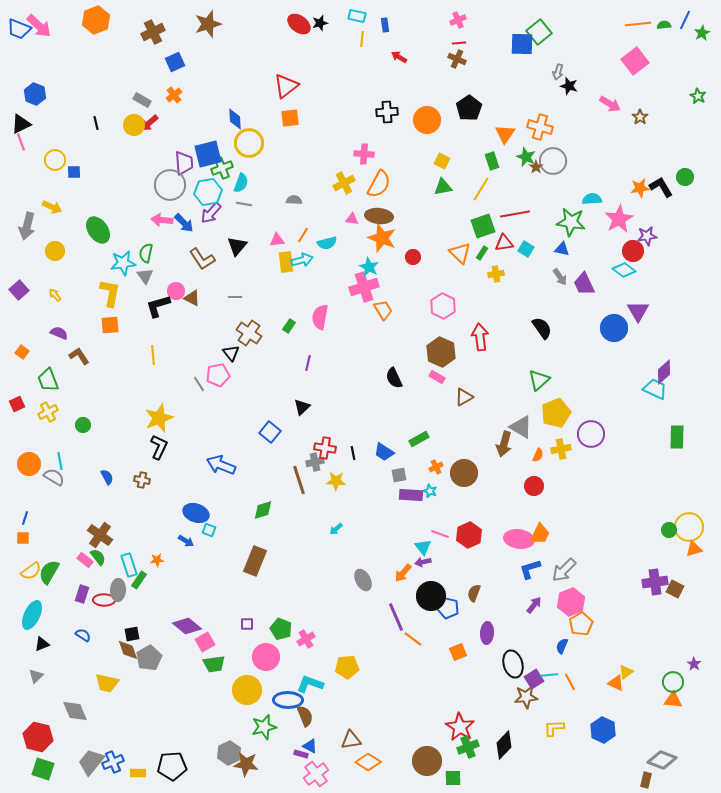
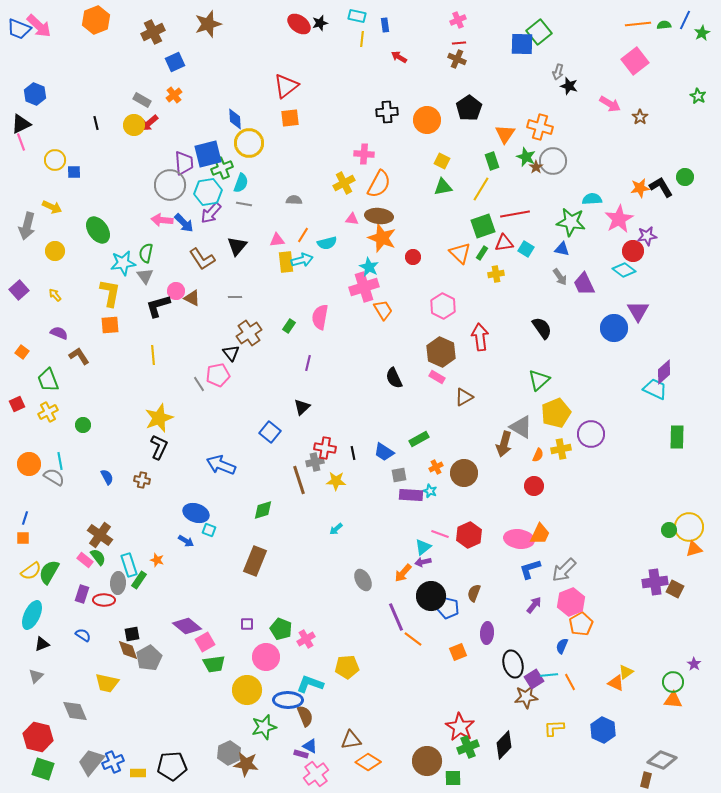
brown cross at (249, 333): rotated 20 degrees clockwise
cyan triangle at (423, 547): rotated 30 degrees clockwise
orange star at (157, 560): rotated 24 degrees clockwise
gray ellipse at (118, 590): moved 7 px up
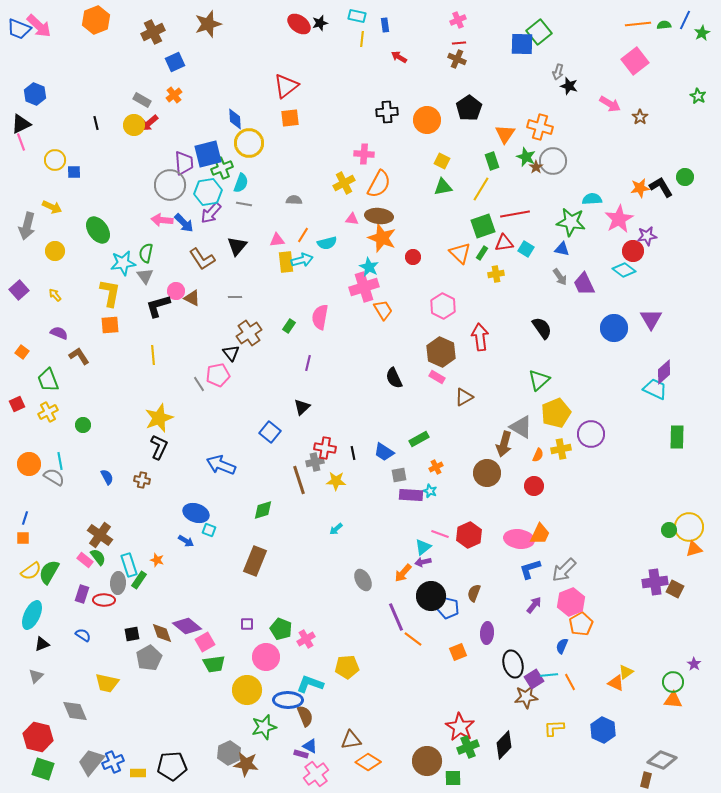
purple triangle at (638, 311): moved 13 px right, 8 px down
brown circle at (464, 473): moved 23 px right
brown diamond at (128, 650): moved 34 px right, 17 px up
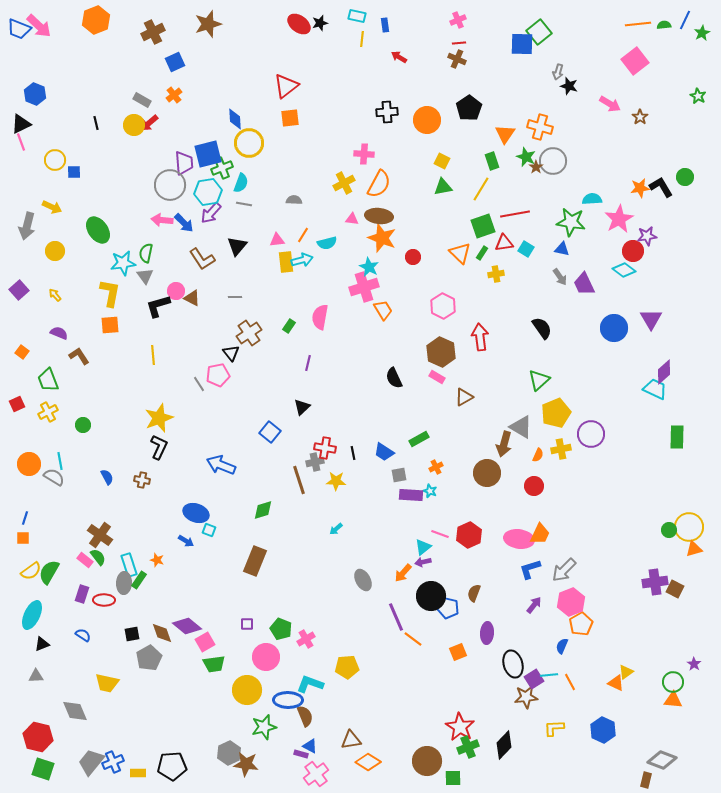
gray ellipse at (118, 583): moved 6 px right
gray triangle at (36, 676): rotated 42 degrees clockwise
